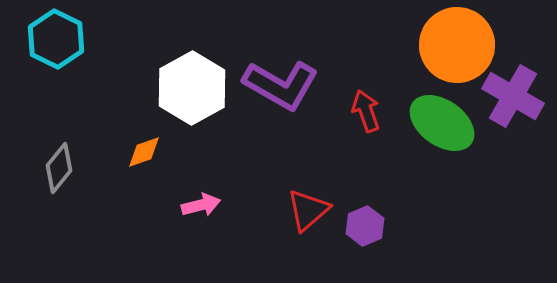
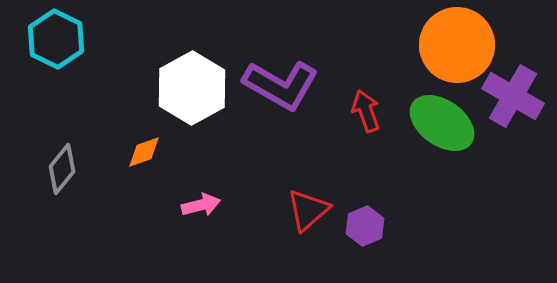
gray diamond: moved 3 px right, 1 px down
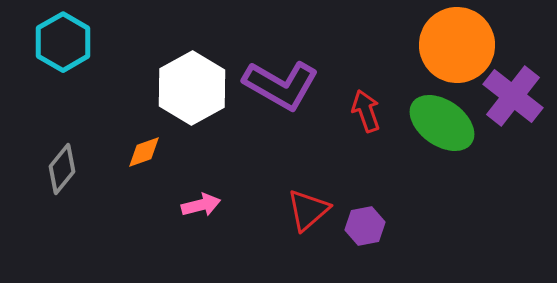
cyan hexagon: moved 7 px right, 3 px down; rotated 4 degrees clockwise
purple cross: rotated 8 degrees clockwise
purple hexagon: rotated 12 degrees clockwise
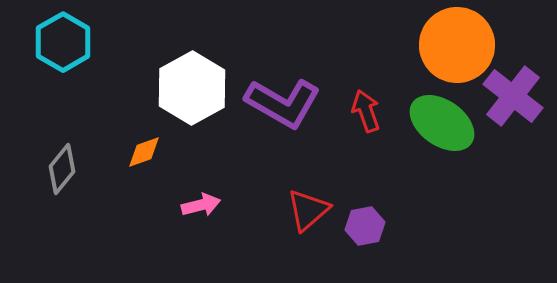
purple L-shape: moved 2 px right, 18 px down
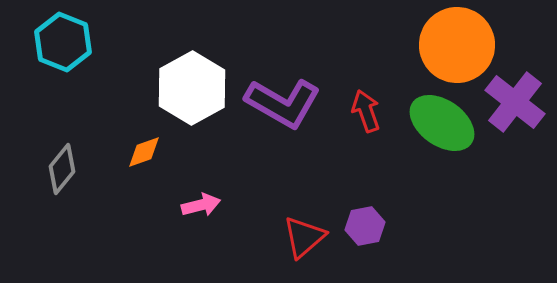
cyan hexagon: rotated 8 degrees counterclockwise
purple cross: moved 2 px right, 6 px down
red triangle: moved 4 px left, 27 px down
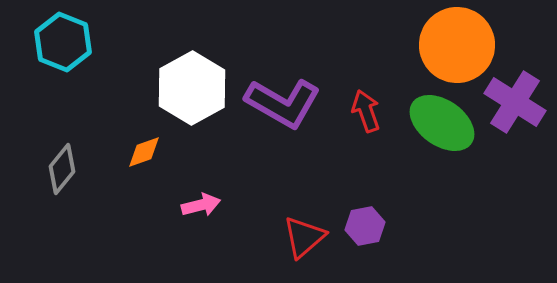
purple cross: rotated 6 degrees counterclockwise
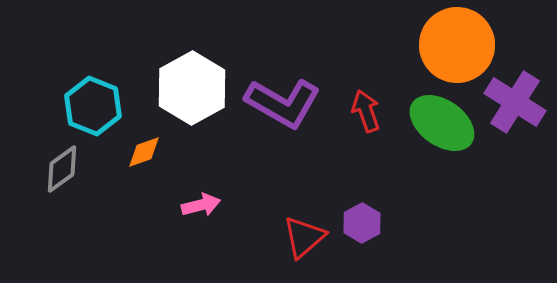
cyan hexagon: moved 30 px right, 64 px down
gray diamond: rotated 15 degrees clockwise
purple hexagon: moved 3 px left, 3 px up; rotated 18 degrees counterclockwise
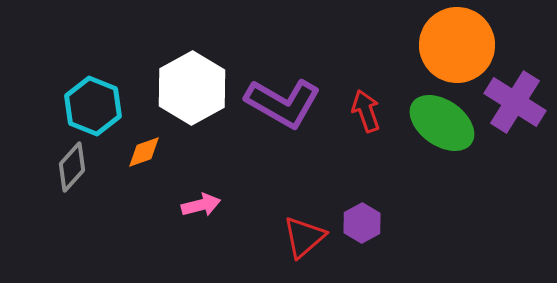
gray diamond: moved 10 px right, 2 px up; rotated 12 degrees counterclockwise
